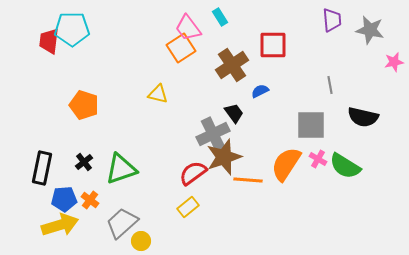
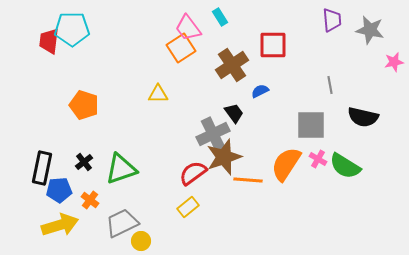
yellow triangle: rotated 15 degrees counterclockwise
blue pentagon: moved 5 px left, 9 px up
gray trapezoid: rotated 16 degrees clockwise
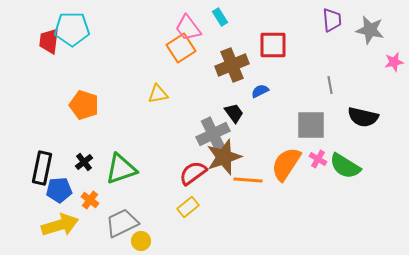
brown cross: rotated 12 degrees clockwise
yellow triangle: rotated 10 degrees counterclockwise
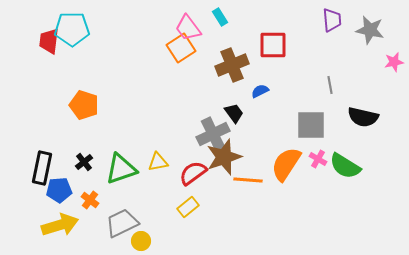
yellow triangle: moved 68 px down
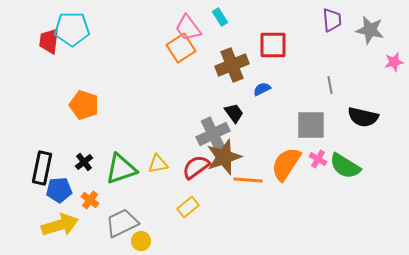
blue semicircle: moved 2 px right, 2 px up
yellow triangle: moved 2 px down
red semicircle: moved 3 px right, 6 px up
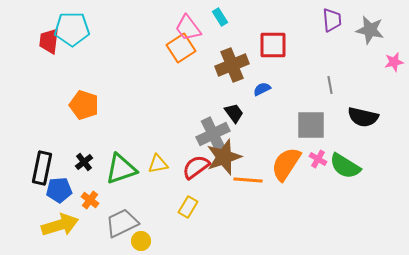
yellow rectangle: rotated 20 degrees counterclockwise
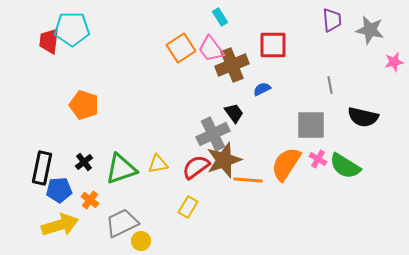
pink trapezoid: moved 23 px right, 21 px down
brown star: moved 3 px down
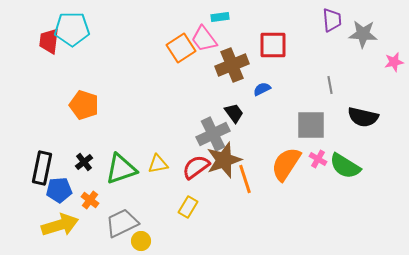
cyan rectangle: rotated 66 degrees counterclockwise
gray star: moved 7 px left, 4 px down; rotated 8 degrees counterclockwise
pink trapezoid: moved 7 px left, 10 px up
orange line: moved 3 px left, 1 px up; rotated 68 degrees clockwise
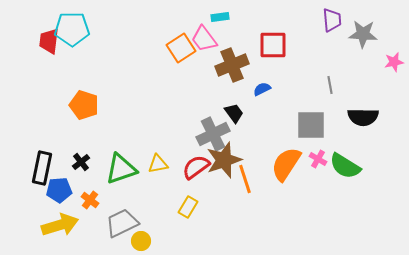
black semicircle: rotated 12 degrees counterclockwise
black cross: moved 3 px left
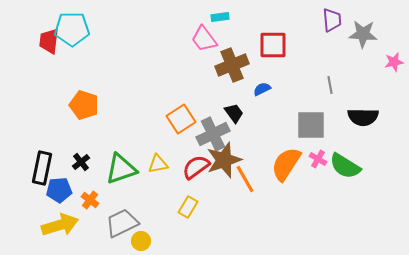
orange square: moved 71 px down
orange line: rotated 12 degrees counterclockwise
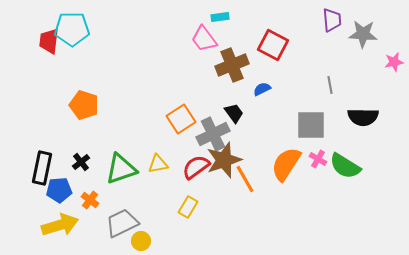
red square: rotated 28 degrees clockwise
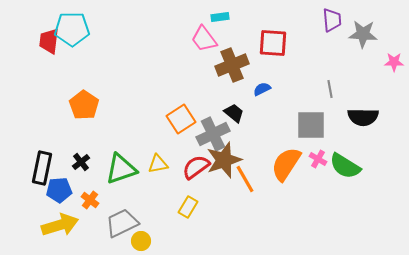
red square: moved 2 px up; rotated 24 degrees counterclockwise
pink star: rotated 12 degrees clockwise
gray line: moved 4 px down
orange pentagon: rotated 16 degrees clockwise
black trapezoid: rotated 15 degrees counterclockwise
